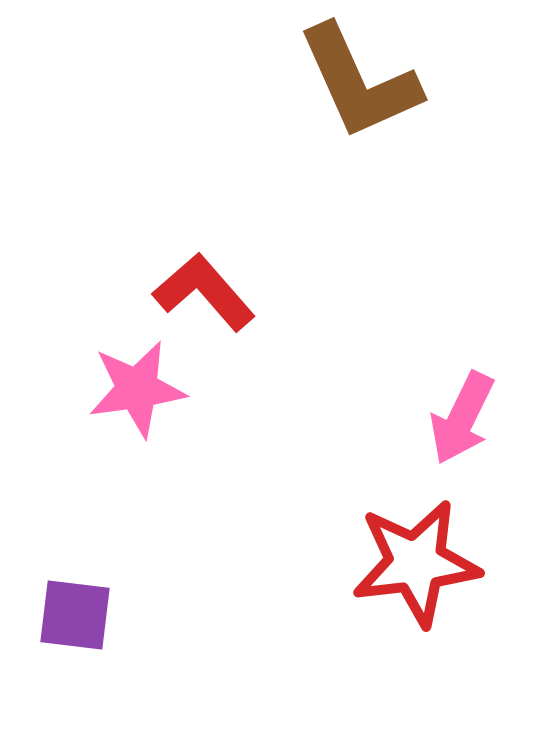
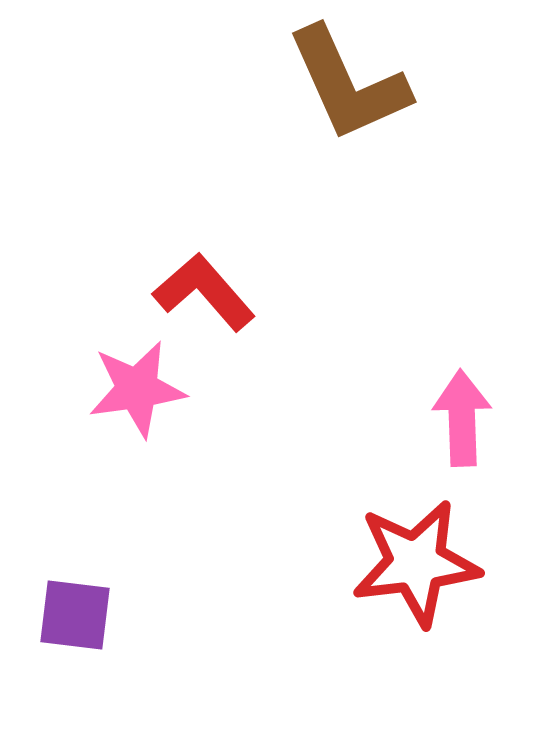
brown L-shape: moved 11 px left, 2 px down
pink arrow: rotated 152 degrees clockwise
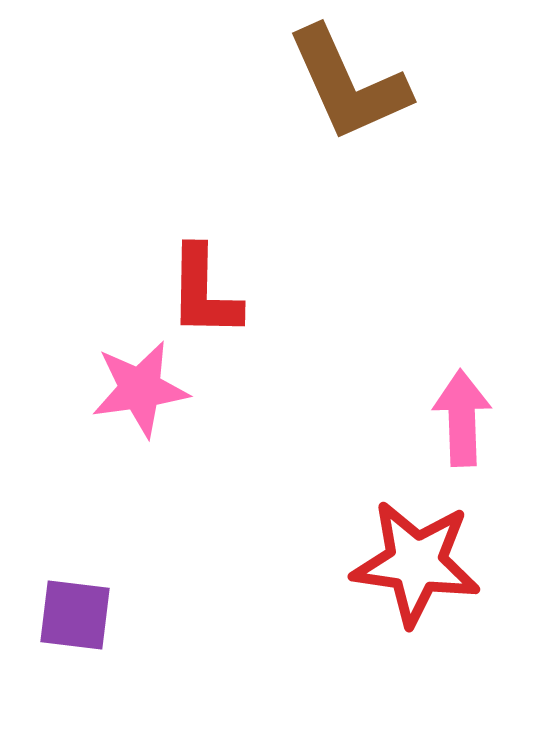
red L-shape: rotated 138 degrees counterclockwise
pink star: moved 3 px right
red star: rotated 15 degrees clockwise
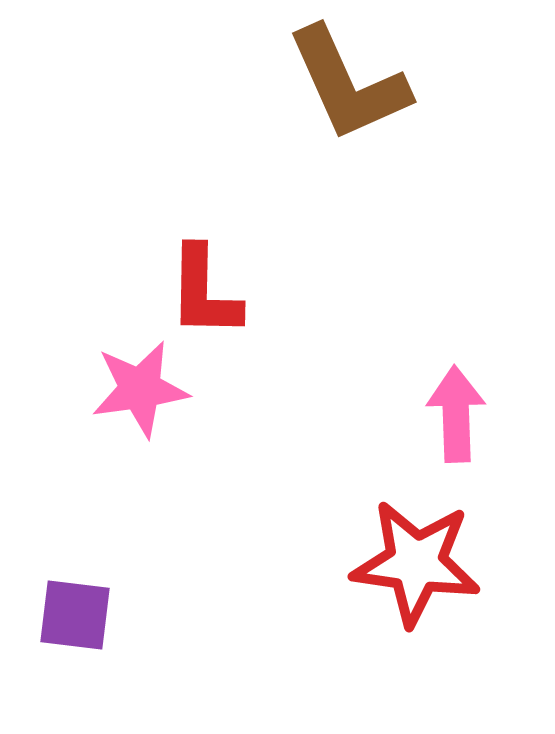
pink arrow: moved 6 px left, 4 px up
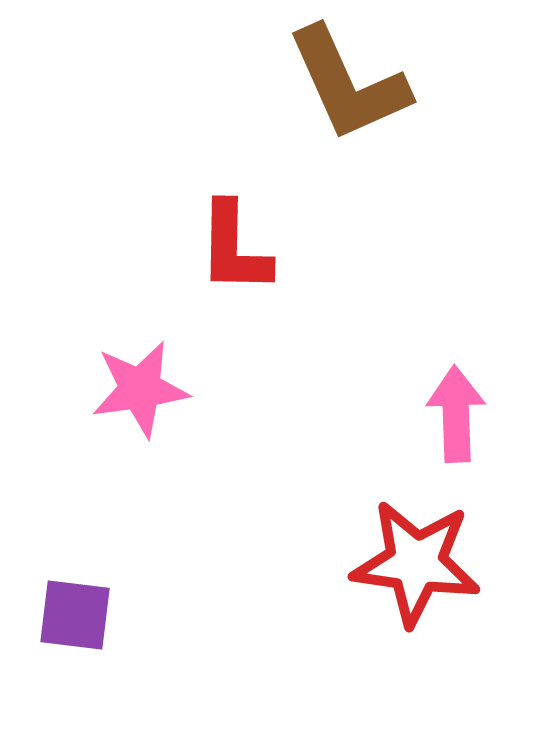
red L-shape: moved 30 px right, 44 px up
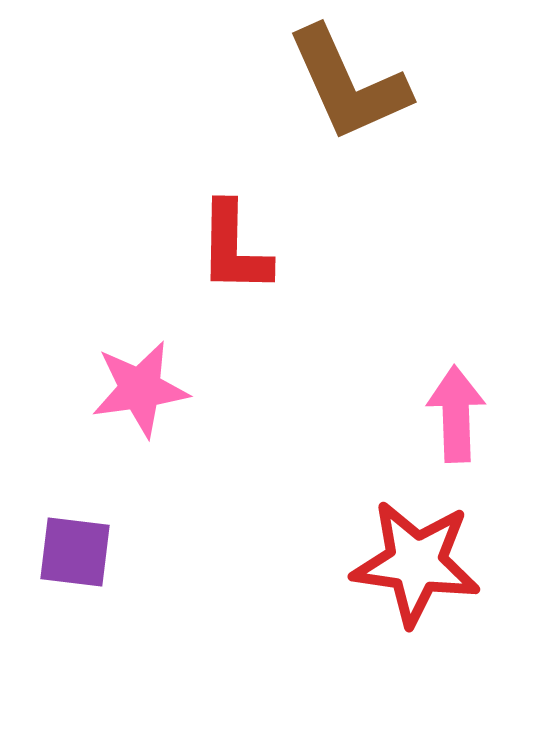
purple square: moved 63 px up
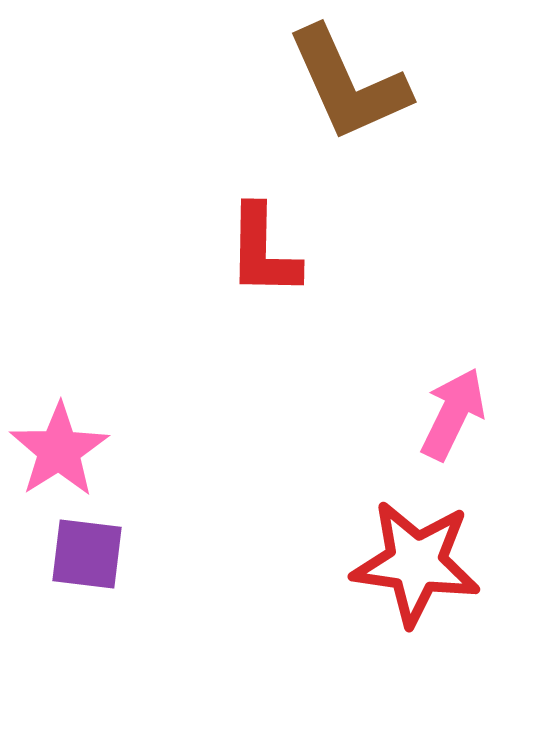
red L-shape: moved 29 px right, 3 px down
pink star: moved 81 px left, 61 px down; rotated 24 degrees counterclockwise
pink arrow: moved 3 px left; rotated 28 degrees clockwise
purple square: moved 12 px right, 2 px down
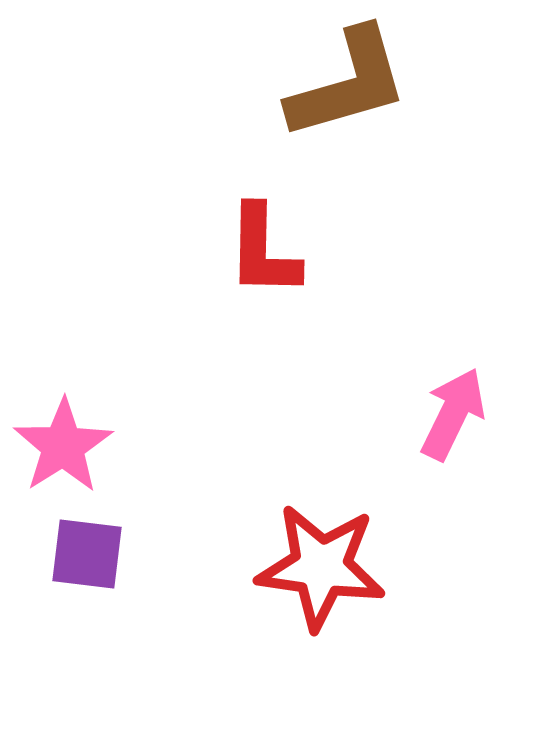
brown L-shape: rotated 82 degrees counterclockwise
pink star: moved 4 px right, 4 px up
red star: moved 95 px left, 4 px down
